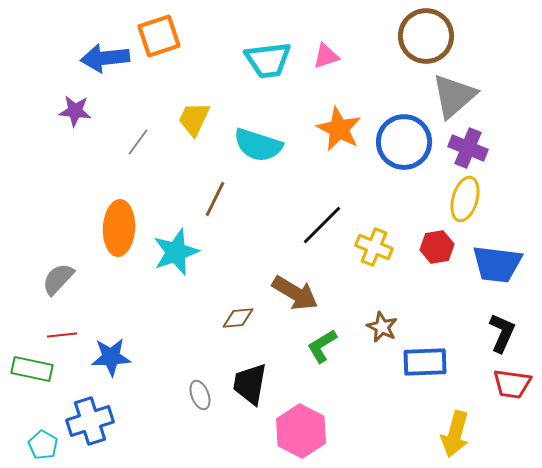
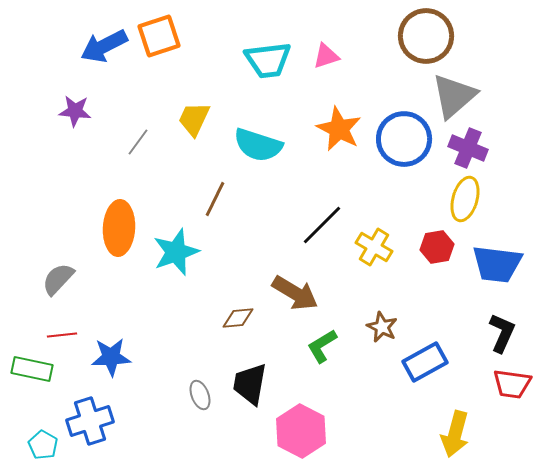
blue arrow: moved 1 px left, 12 px up; rotated 21 degrees counterclockwise
blue circle: moved 3 px up
yellow cross: rotated 9 degrees clockwise
blue rectangle: rotated 27 degrees counterclockwise
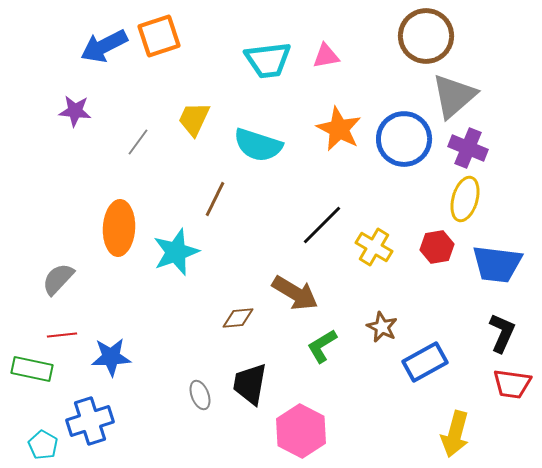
pink triangle: rotated 8 degrees clockwise
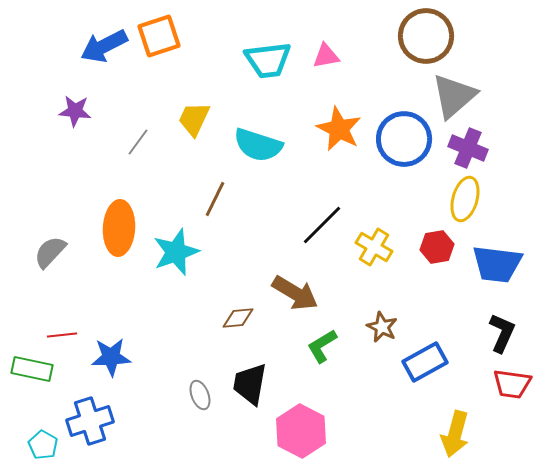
gray semicircle: moved 8 px left, 27 px up
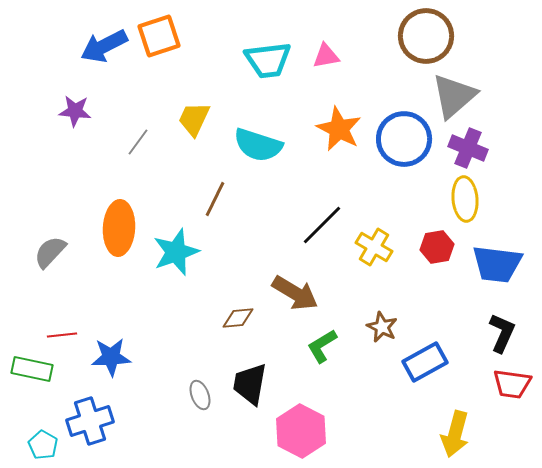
yellow ellipse: rotated 21 degrees counterclockwise
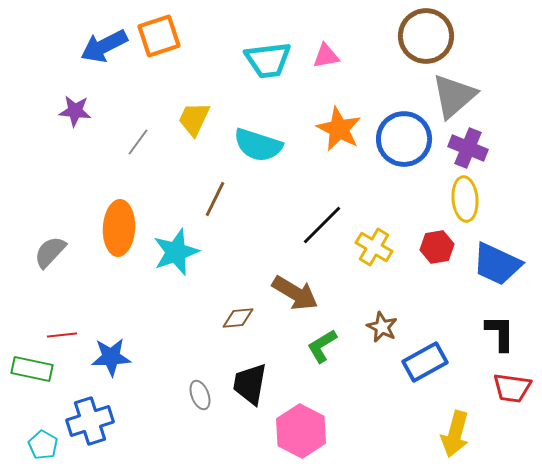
blue trapezoid: rotated 18 degrees clockwise
black L-shape: moved 2 px left; rotated 24 degrees counterclockwise
red trapezoid: moved 4 px down
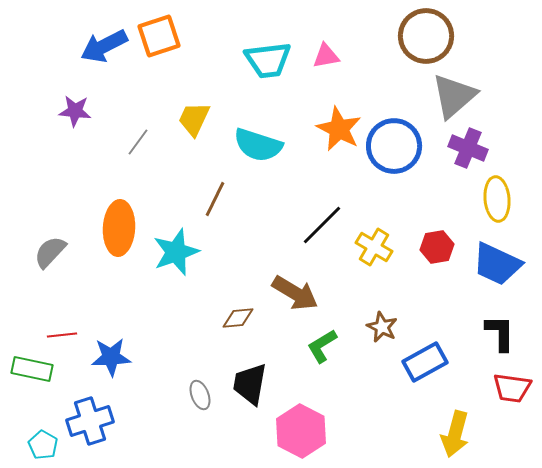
blue circle: moved 10 px left, 7 px down
yellow ellipse: moved 32 px right
